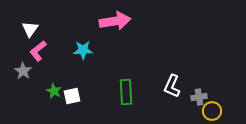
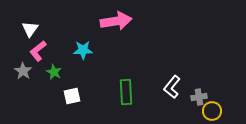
pink arrow: moved 1 px right
white L-shape: moved 1 px down; rotated 15 degrees clockwise
green star: moved 19 px up
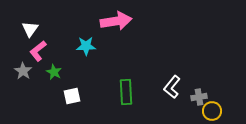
cyan star: moved 3 px right, 4 px up
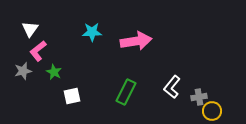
pink arrow: moved 20 px right, 20 px down
cyan star: moved 6 px right, 14 px up
gray star: rotated 24 degrees clockwise
green rectangle: rotated 30 degrees clockwise
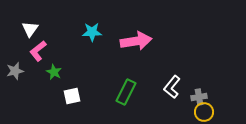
gray star: moved 8 px left
yellow circle: moved 8 px left, 1 px down
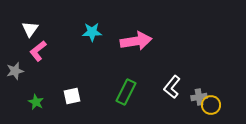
green star: moved 18 px left, 30 px down
yellow circle: moved 7 px right, 7 px up
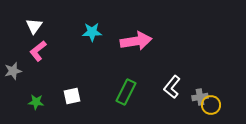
white triangle: moved 4 px right, 3 px up
gray star: moved 2 px left
gray cross: moved 1 px right
green star: rotated 21 degrees counterclockwise
